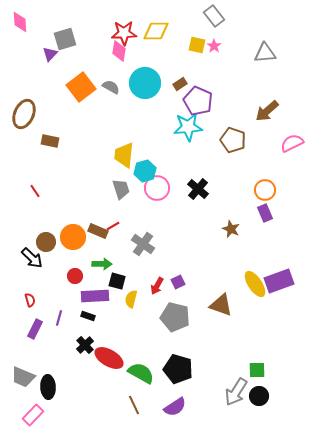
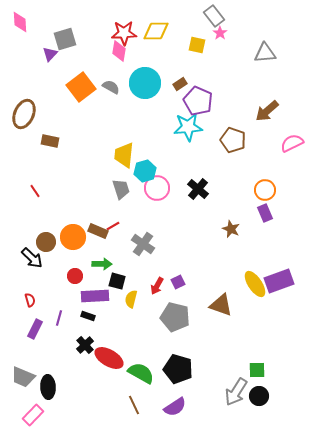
pink star at (214, 46): moved 6 px right, 13 px up
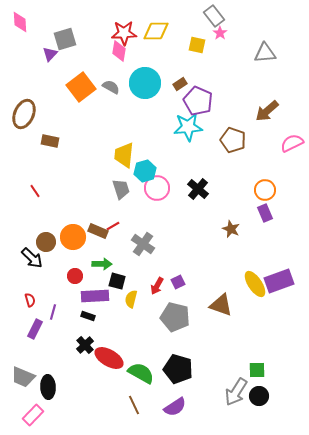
purple line at (59, 318): moved 6 px left, 6 px up
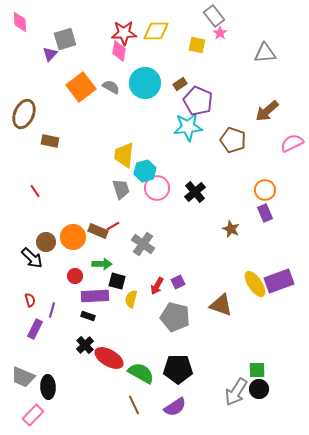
black cross at (198, 189): moved 3 px left, 3 px down; rotated 10 degrees clockwise
purple line at (53, 312): moved 1 px left, 2 px up
black pentagon at (178, 369): rotated 16 degrees counterclockwise
black circle at (259, 396): moved 7 px up
